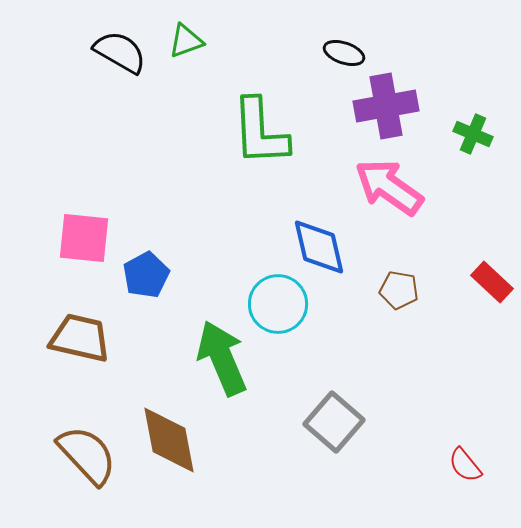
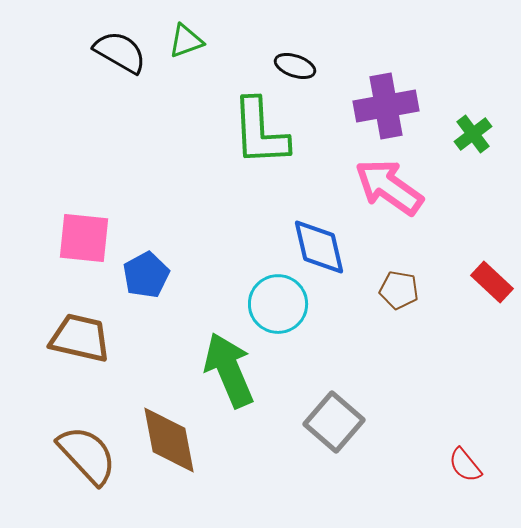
black ellipse: moved 49 px left, 13 px down
green cross: rotated 30 degrees clockwise
green arrow: moved 7 px right, 12 px down
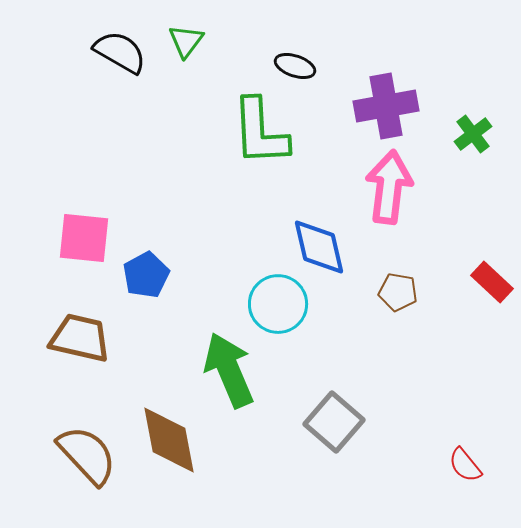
green triangle: rotated 33 degrees counterclockwise
pink arrow: rotated 62 degrees clockwise
brown pentagon: moved 1 px left, 2 px down
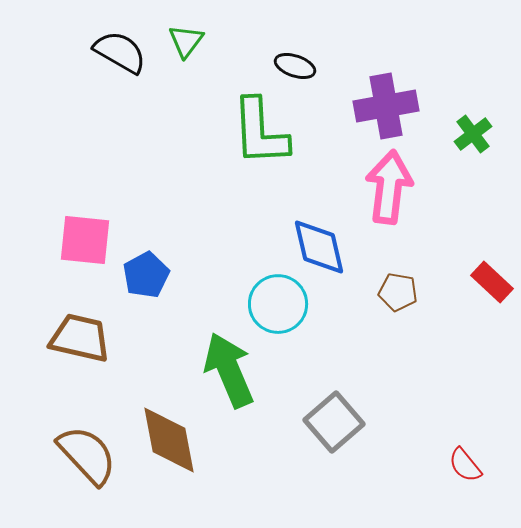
pink square: moved 1 px right, 2 px down
gray square: rotated 8 degrees clockwise
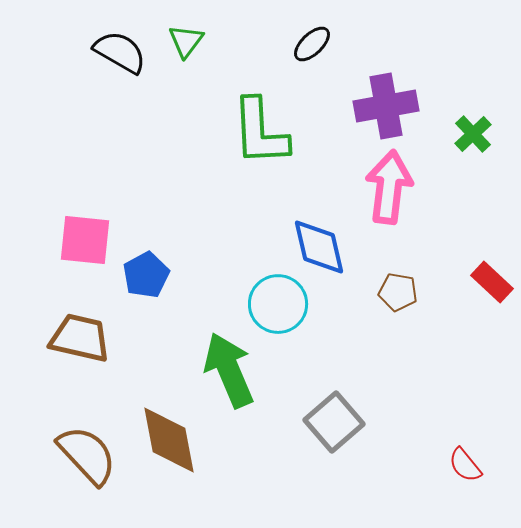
black ellipse: moved 17 px right, 22 px up; rotated 63 degrees counterclockwise
green cross: rotated 6 degrees counterclockwise
